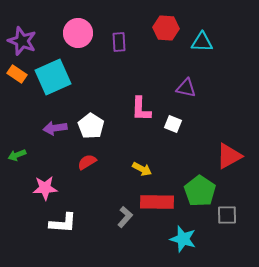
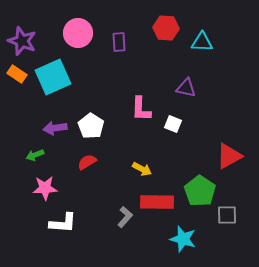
green arrow: moved 18 px right
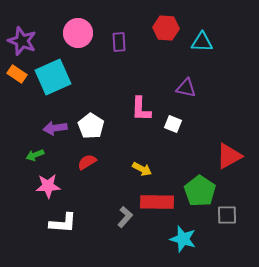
pink star: moved 3 px right, 2 px up
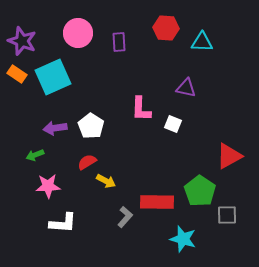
yellow arrow: moved 36 px left, 12 px down
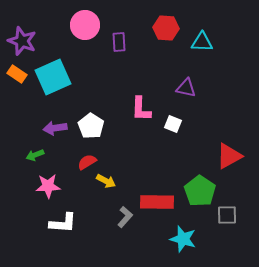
pink circle: moved 7 px right, 8 px up
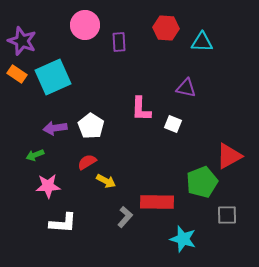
green pentagon: moved 2 px right, 9 px up; rotated 16 degrees clockwise
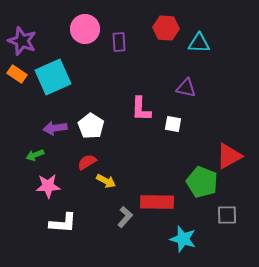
pink circle: moved 4 px down
cyan triangle: moved 3 px left, 1 px down
white square: rotated 12 degrees counterclockwise
green pentagon: rotated 28 degrees counterclockwise
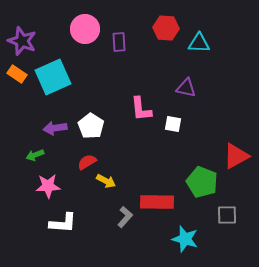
pink L-shape: rotated 8 degrees counterclockwise
red triangle: moved 7 px right
cyan star: moved 2 px right
